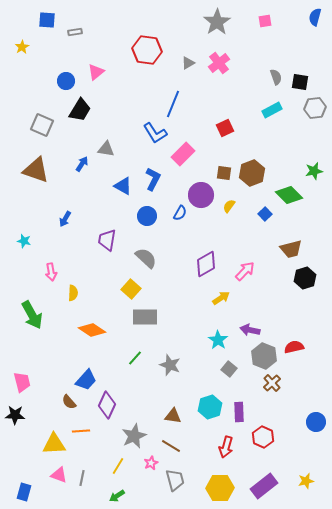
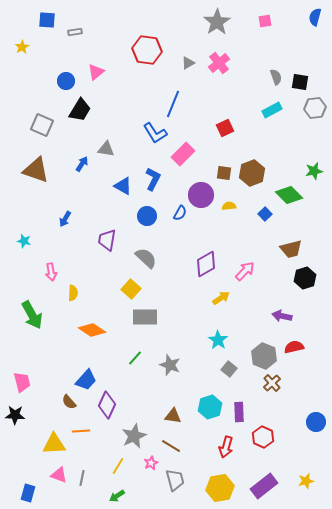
yellow semicircle at (229, 206): rotated 48 degrees clockwise
purple arrow at (250, 330): moved 32 px right, 14 px up
yellow hexagon at (220, 488): rotated 8 degrees counterclockwise
blue rectangle at (24, 492): moved 4 px right, 1 px down
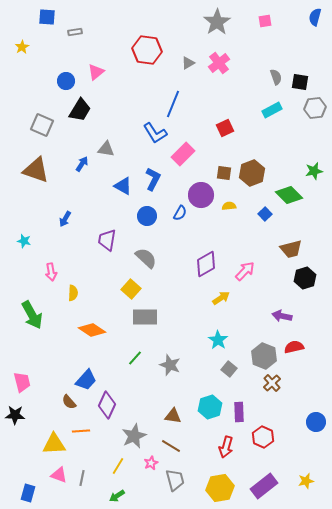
blue square at (47, 20): moved 3 px up
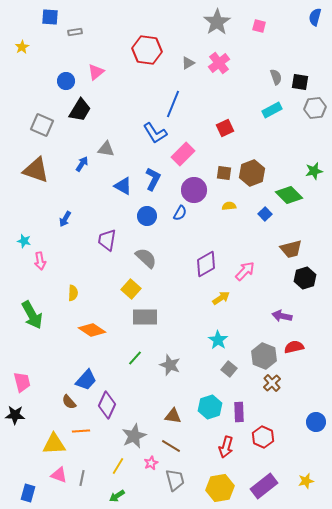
blue square at (47, 17): moved 3 px right
pink square at (265, 21): moved 6 px left, 5 px down; rotated 24 degrees clockwise
purple circle at (201, 195): moved 7 px left, 5 px up
pink arrow at (51, 272): moved 11 px left, 11 px up
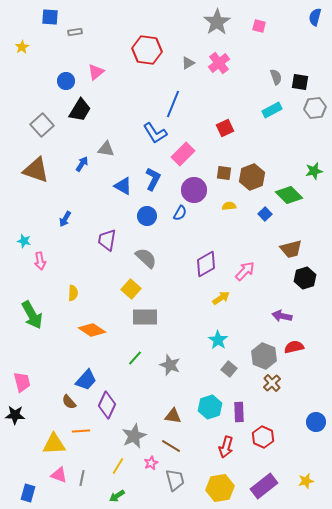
gray square at (42, 125): rotated 25 degrees clockwise
brown hexagon at (252, 173): moved 4 px down
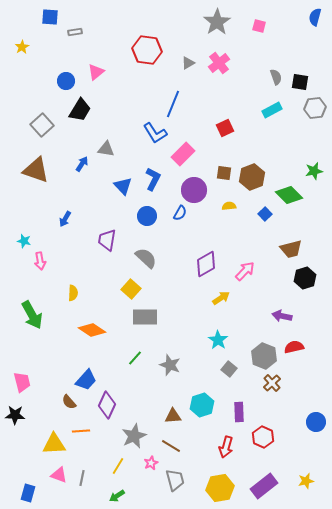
blue triangle at (123, 186): rotated 18 degrees clockwise
cyan hexagon at (210, 407): moved 8 px left, 2 px up
brown triangle at (173, 416): rotated 12 degrees counterclockwise
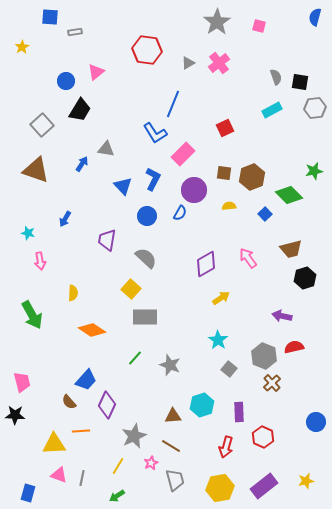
cyan star at (24, 241): moved 4 px right, 8 px up
pink arrow at (245, 271): moved 3 px right, 13 px up; rotated 80 degrees counterclockwise
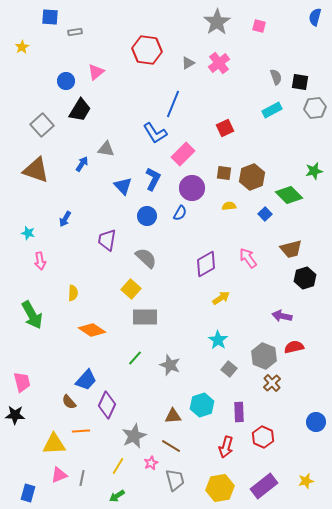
purple circle at (194, 190): moved 2 px left, 2 px up
pink triangle at (59, 475): rotated 42 degrees counterclockwise
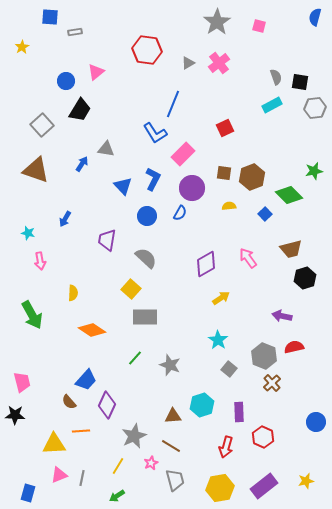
cyan rectangle at (272, 110): moved 5 px up
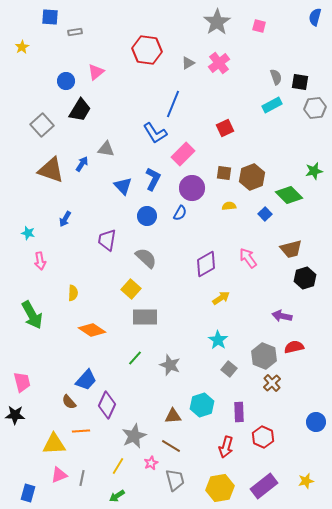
brown triangle at (36, 170): moved 15 px right
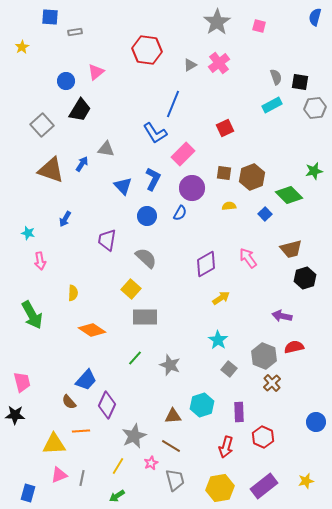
gray triangle at (188, 63): moved 2 px right, 2 px down
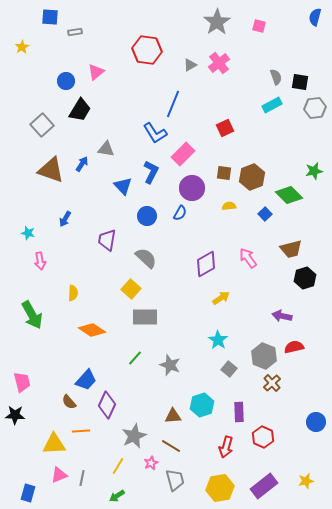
blue L-shape at (153, 179): moved 2 px left, 7 px up
